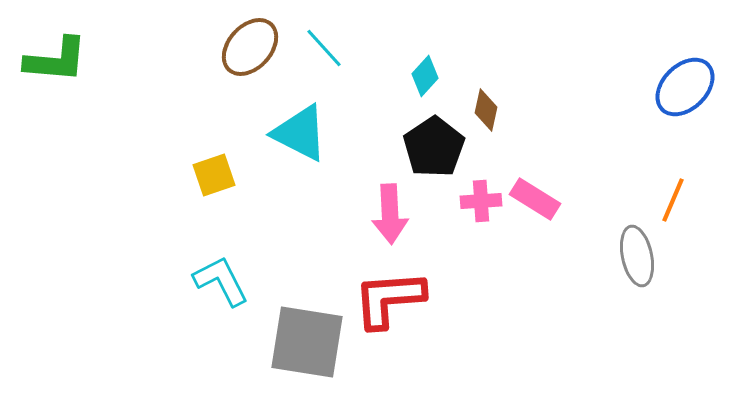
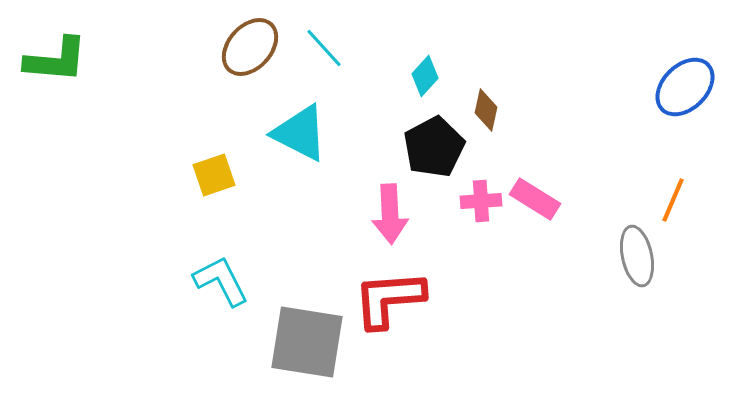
black pentagon: rotated 6 degrees clockwise
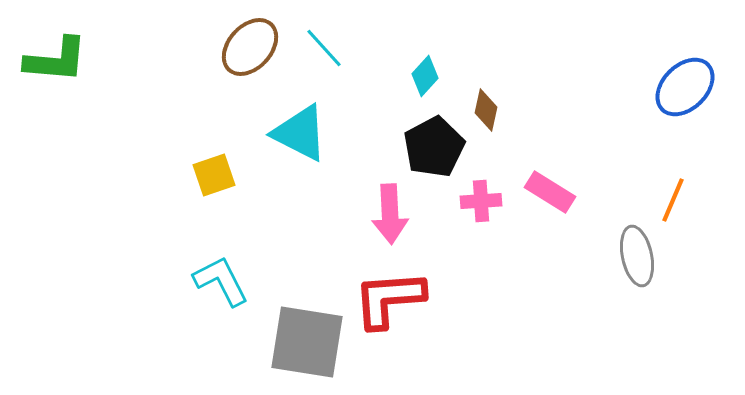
pink rectangle: moved 15 px right, 7 px up
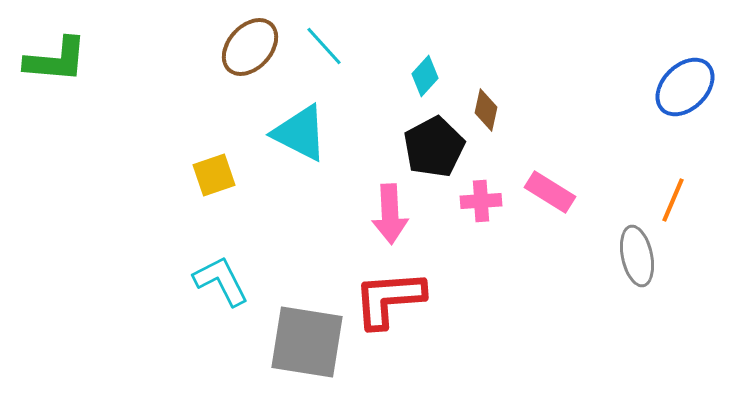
cyan line: moved 2 px up
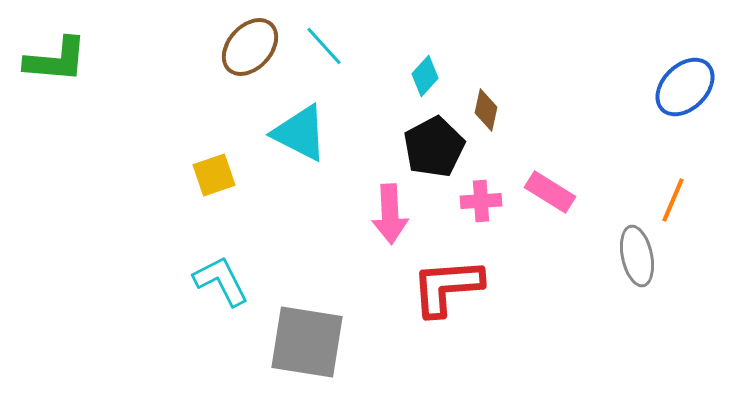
red L-shape: moved 58 px right, 12 px up
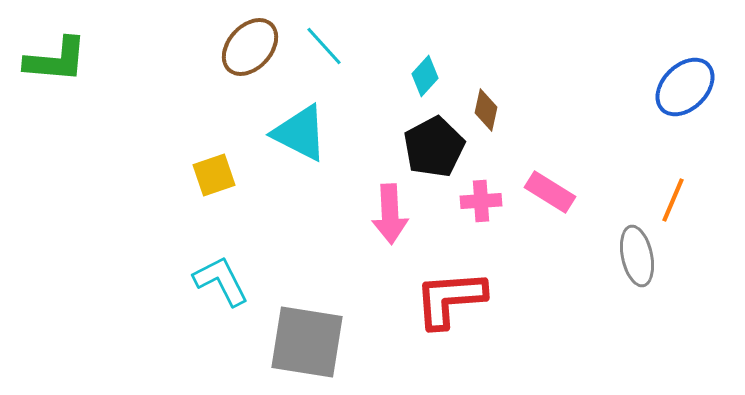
red L-shape: moved 3 px right, 12 px down
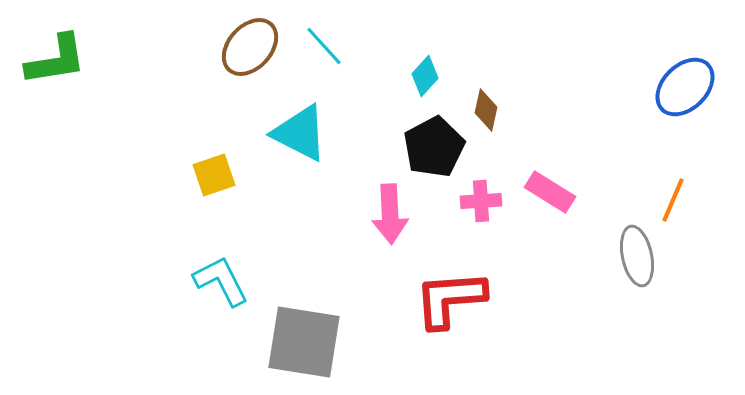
green L-shape: rotated 14 degrees counterclockwise
gray square: moved 3 px left
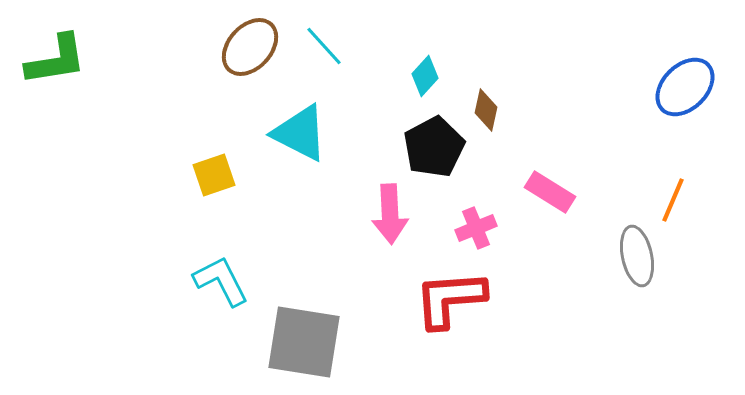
pink cross: moved 5 px left, 27 px down; rotated 18 degrees counterclockwise
